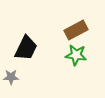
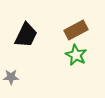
black trapezoid: moved 13 px up
green star: rotated 20 degrees clockwise
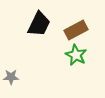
black trapezoid: moved 13 px right, 11 px up
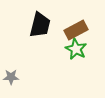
black trapezoid: moved 1 px right, 1 px down; rotated 12 degrees counterclockwise
green star: moved 6 px up
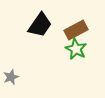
black trapezoid: rotated 20 degrees clockwise
gray star: rotated 21 degrees counterclockwise
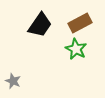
brown rectangle: moved 4 px right, 7 px up
gray star: moved 2 px right, 4 px down; rotated 28 degrees counterclockwise
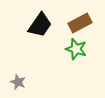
green star: rotated 10 degrees counterclockwise
gray star: moved 5 px right, 1 px down
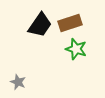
brown rectangle: moved 10 px left; rotated 10 degrees clockwise
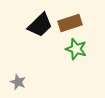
black trapezoid: rotated 12 degrees clockwise
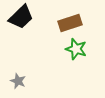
black trapezoid: moved 19 px left, 8 px up
gray star: moved 1 px up
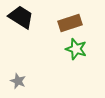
black trapezoid: rotated 104 degrees counterclockwise
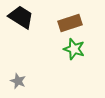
green star: moved 2 px left
